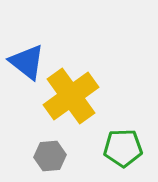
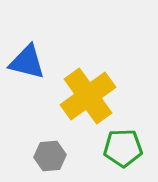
blue triangle: rotated 24 degrees counterclockwise
yellow cross: moved 17 px right
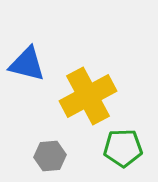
blue triangle: moved 2 px down
yellow cross: rotated 8 degrees clockwise
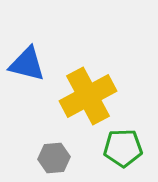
gray hexagon: moved 4 px right, 2 px down
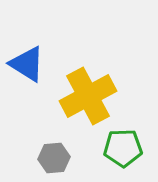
blue triangle: rotated 18 degrees clockwise
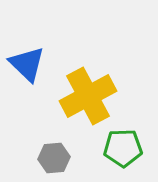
blue triangle: rotated 12 degrees clockwise
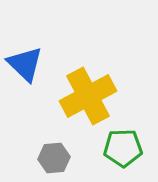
blue triangle: moved 2 px left
